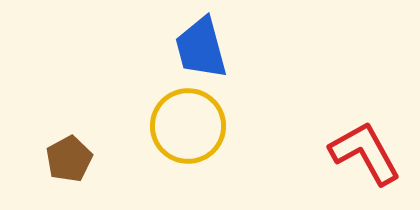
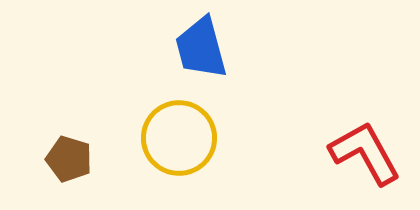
yellow circle: moved 9 px left, 12 px down
brown pentagon: rotated 27 degrees counterclockwise
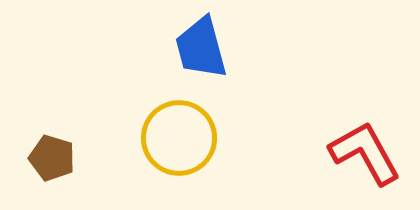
brown pentagon: moved 17 px left, 1 px up
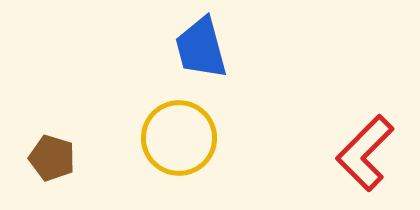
red L-shape: rotated 106 degrees counterclockwise
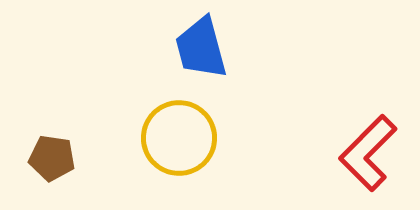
red L-shape: moved 3 px right
brown pentagon: rotated 9 degrees counterclockwise
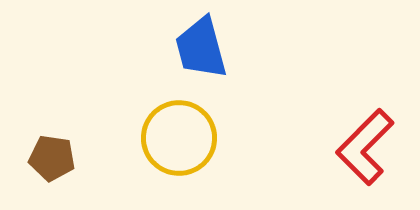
red L-shape: moved 3 px left, 6 px up
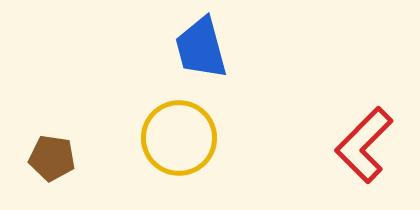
red L-shape: moved 1 px left, 2 px up
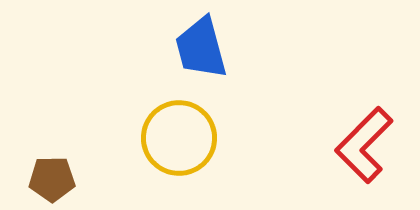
brown pentagon: moved 21 px down; rotated 9 degrees counterclockwise
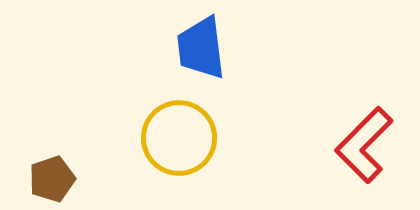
blue trapezoid: rotated 8 degrees clockwise
brown pentagon: rotated 18 degrees counterclockwise
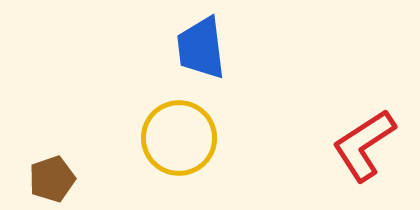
red L-shape: rotated 12 degrees clockwise
